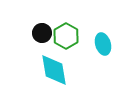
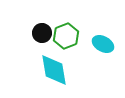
green hexagon: rotated 10 degrees clockwise
cyan ellipse: rotated 45 degrees counterclockwise
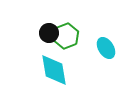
black circle: moved 7 px right
cyan ellipse: moved 3 px right, 4 px down; rotated 30 degrees clockwise
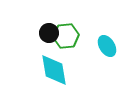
green hexagon: rotated 15 degrees clockwise
cyan ellipse: moved 1 px right, 2 px up
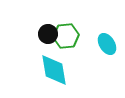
black circle: moved 1 px left, 1 px down
cyan ellipse: moved 2 px up
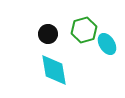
green hexagon: moved 18 px right, 6 px up; rotated 10 degrees counterclockwise
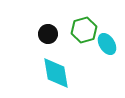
cyan diamond: moved 2 px right, 3 px down
